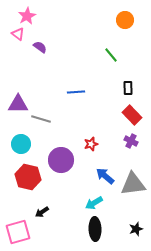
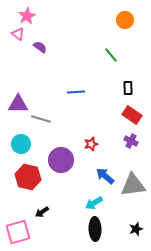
red rectangle: rotated 12 degrees counterclockwise
gray triangle: moved 1 px down
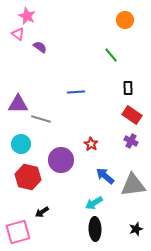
pink star: rotated 18 degrees counterclockwise
red star: rotated 24 degrees counterclockwise
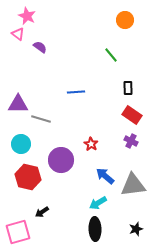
cyan arrow: moved 4 px right
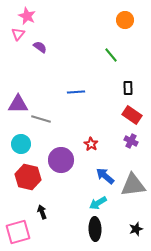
pink triangle: rotated 32 degrees clockwise
black arrow: rotated 104 degrees clockwise
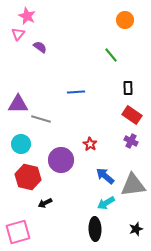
red star: moved 1 px left
cyan arrow: moved 8 px right
black arrow: moved 3 px right, 9 px up; rotated 96 degrees counterclockwise
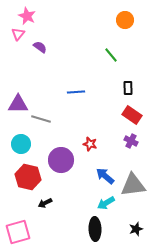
red star: rotated 16 degrees counterclockwise
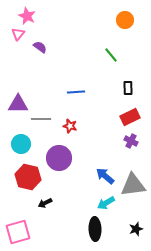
red rectangle: moved 2 px left, 2 px down; rotated 60 degrees counterclockwise
gray line: rotated 18 degrees counterclockwise
red star: moved 20 px left, 18 px up
purple circle: moved 2 px left, 2 px up
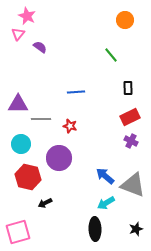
gray triangle: rotated 28 degrees clockwise
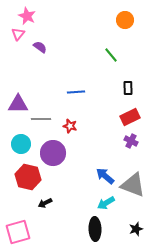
purple circle: moved 6 px left, 5 px up
